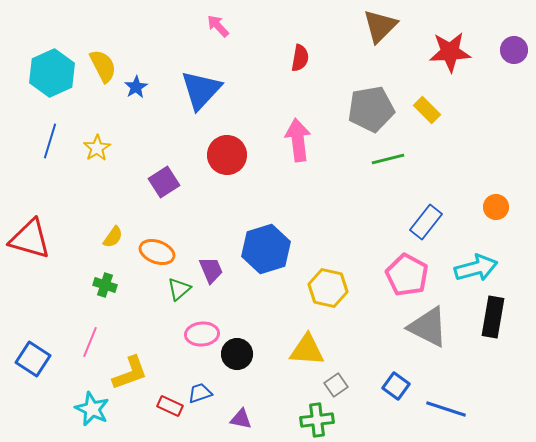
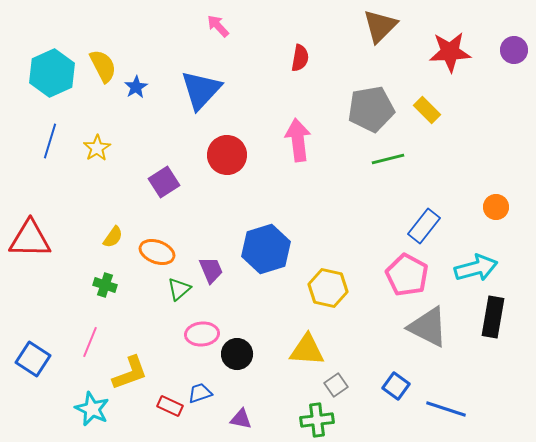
blue rectangle at (426, 222): moved 2 px left, 4 px down
red triangle at (30, 239): rotated 15 degrees counterclockwise
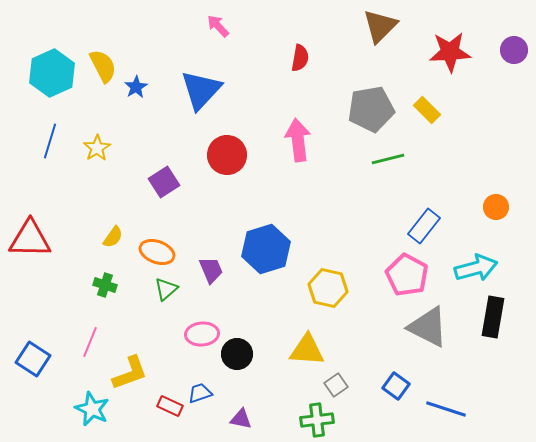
green triangle at (179, 289): moved 13 px left
